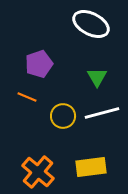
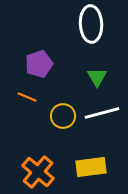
white ellipse: rotated 60 degrees clockwise
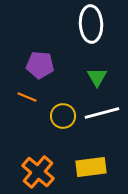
purple pentagon: moved 1 px right, 1 px down; rotated 24 degrees clockwise
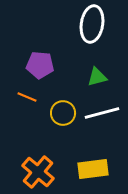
white ellipse: moved 1 px right; rotated 12 degrees clockwise
green triangle: rotated 45 degrees clockwise
yellow circle: moved 3 px up
yellow rectangle: moved 2 px right, 2 px down
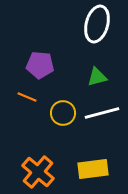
white ellipse: moved 5 px right; rotated 6 degrees clockwise
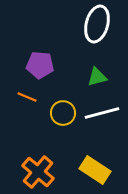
yellow rectangle: moved 2 px right, 1 px down; rotated 40 degrees clockwise
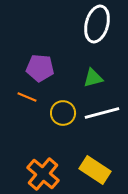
purple pentagon: moved 3 px down
green triangle: moved 4 px left, 1 px down
orange cross: moved 5 px right, 2 px down
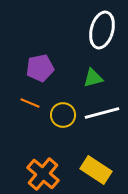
white ellipse: moved 5 px right, 6 px down
purple pentagon: rotated 16 degrees counterclockwise
orange line: moved 3 px right, 6 px down
yellow circle: moved 2 px down
yellow rectangle: moved 1 px right
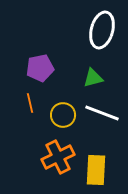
orange line: rotated 54 degrees clockwise
white line: rotated 36 degrees clockwise
yellow rectangle: rotated 60 degrees clockwise
orange cross: moved 15 px right, 17 px up; rotated 24 degrees clockwise
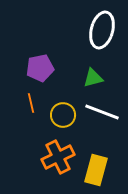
orange line: moved 1 px right
white line: moved 1 px up
yellow rectangle: rotated 12 degrees clockwise
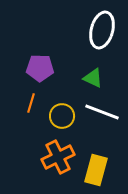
purple pentagon: rotated 12 degrees clockwise
green triangle: rotated 40 degrees clockwise
orange line: rotated 30 degrees clockwise
yellow circle: moved 1 px left, 1 px down
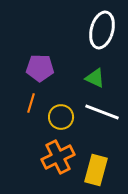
green triangle: moved 2 px right
yellow circle: moved 1 px left, 1 px down
